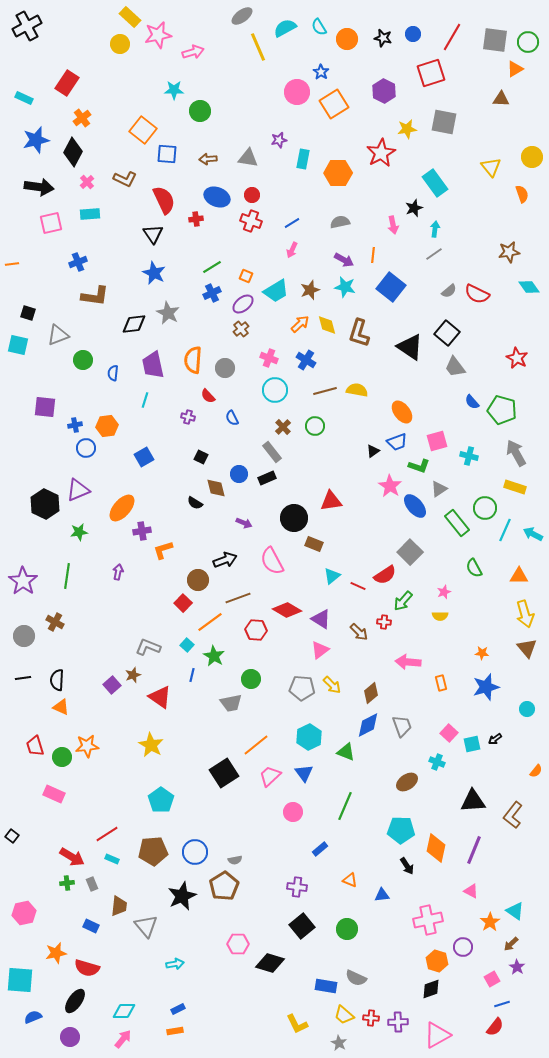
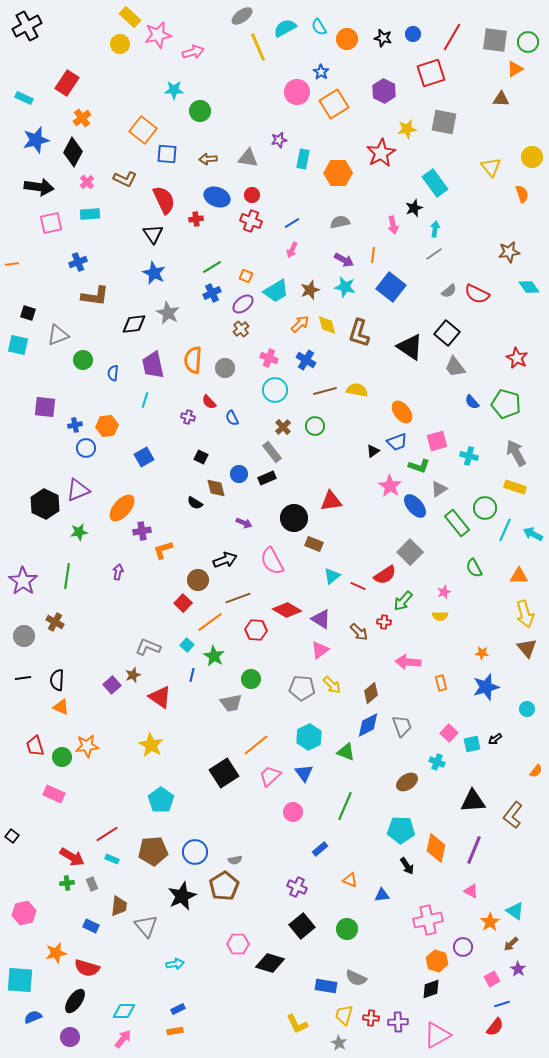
red semicircle at (208, 396): moved 1 px right, 6 px down
green pentagon at (502, 410): moved 4 px right, 6 px up
purple cross at (297, 887): rotated 18 degrees clockwise
purple star at (517, 967): moved 1 px right, 2 px down
yellow trapezoid at (344, 1015): rotated 65 degrees clockwise
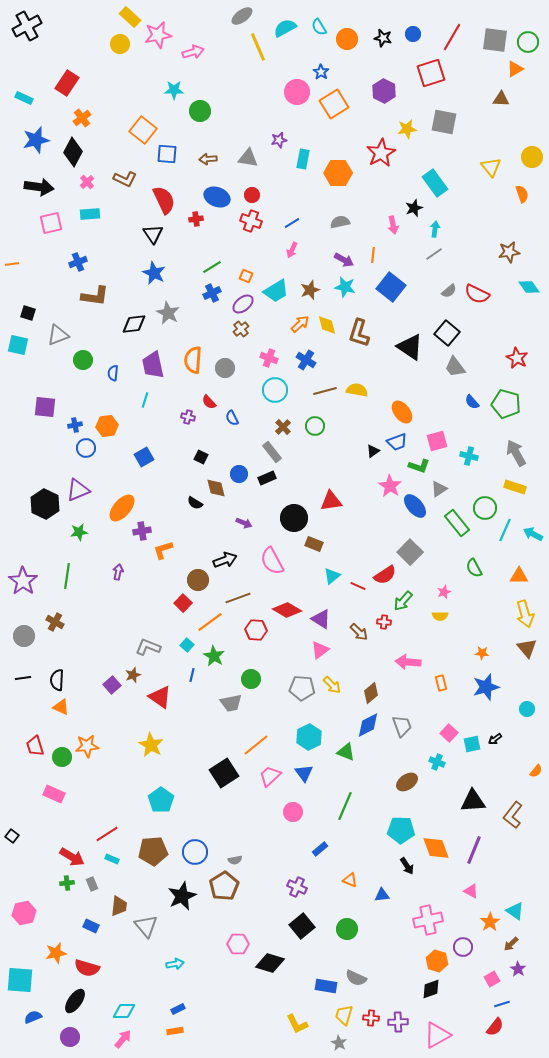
orange diamond at (436, 848): rotated 32 degrees counterclockwise
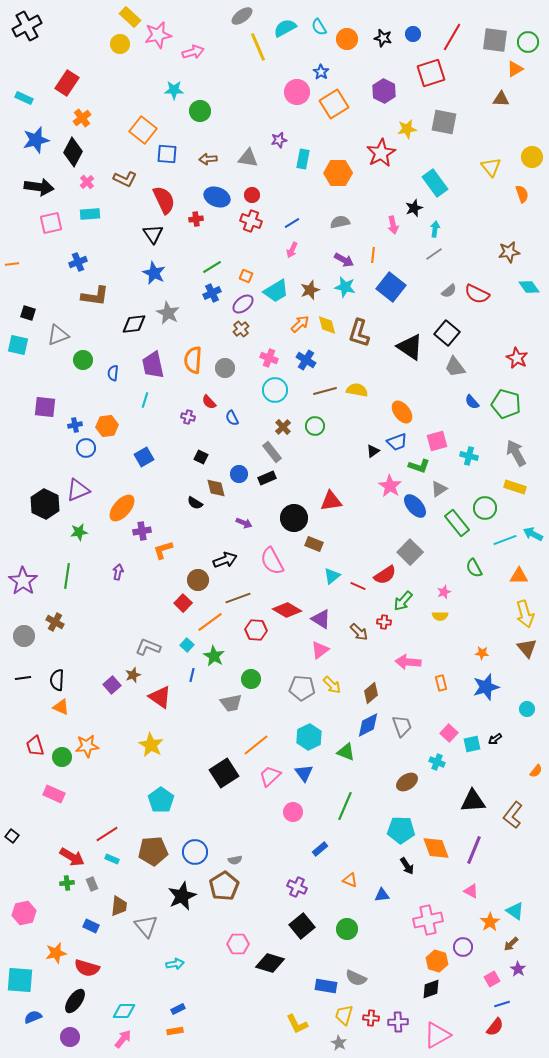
cyan line at (505, 530): moved 10 px down; rotated 45 degrees clockwise
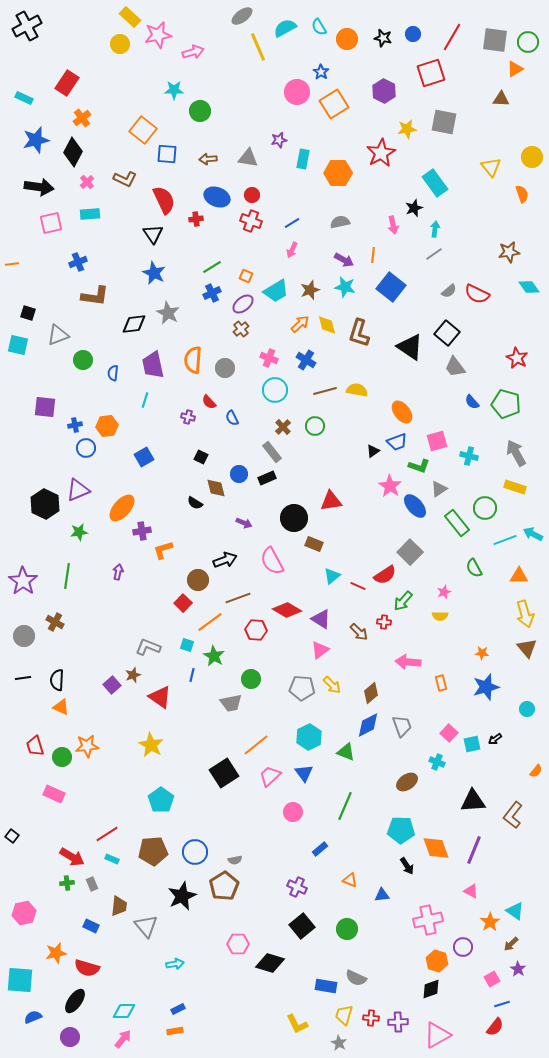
cyan square at (187, 645): rotated 24 degrees counterclockwise
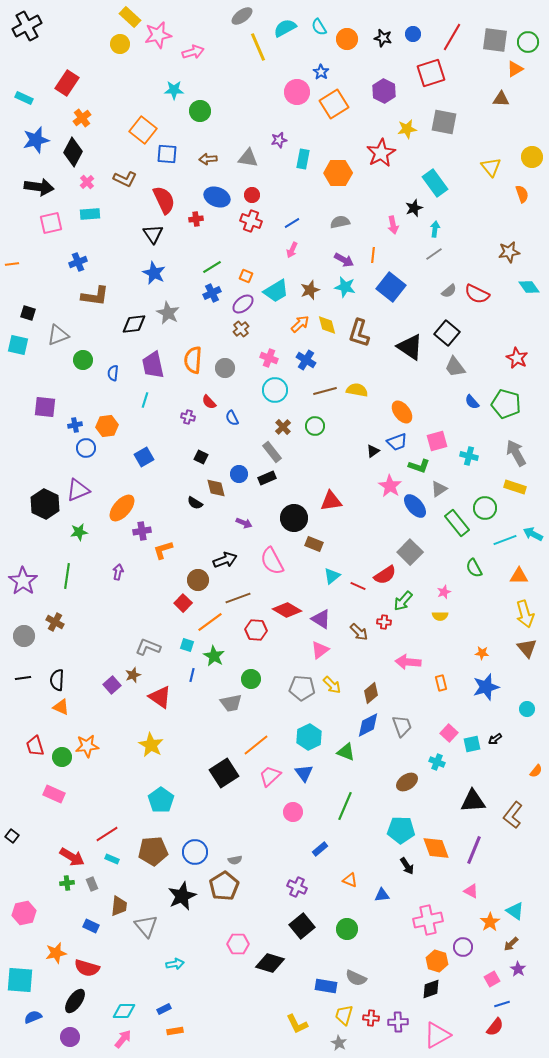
blue rectangle at (178, 1009): moved 14 px left
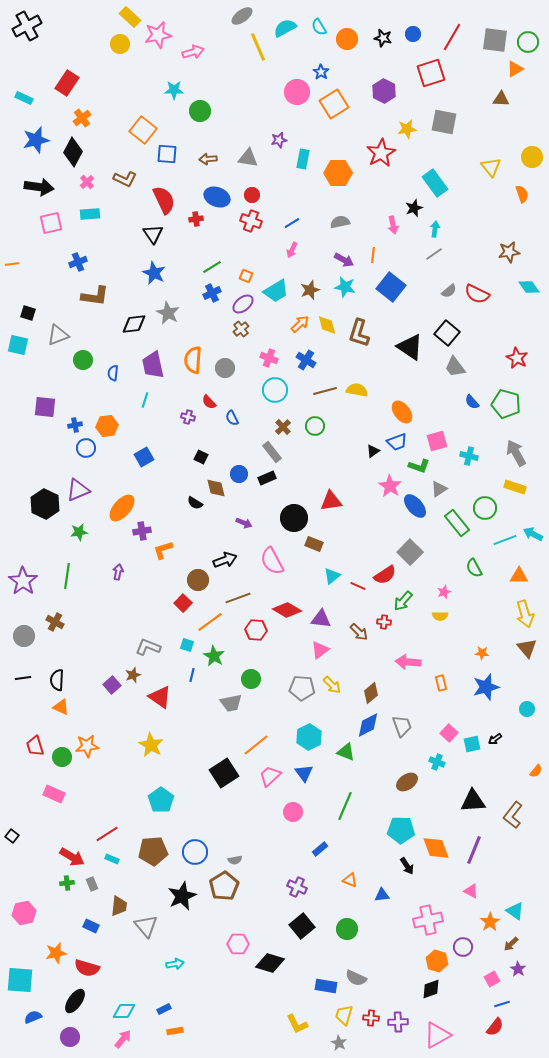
purple triangle at (321, 619): rotated 25 degrees counterclockwise
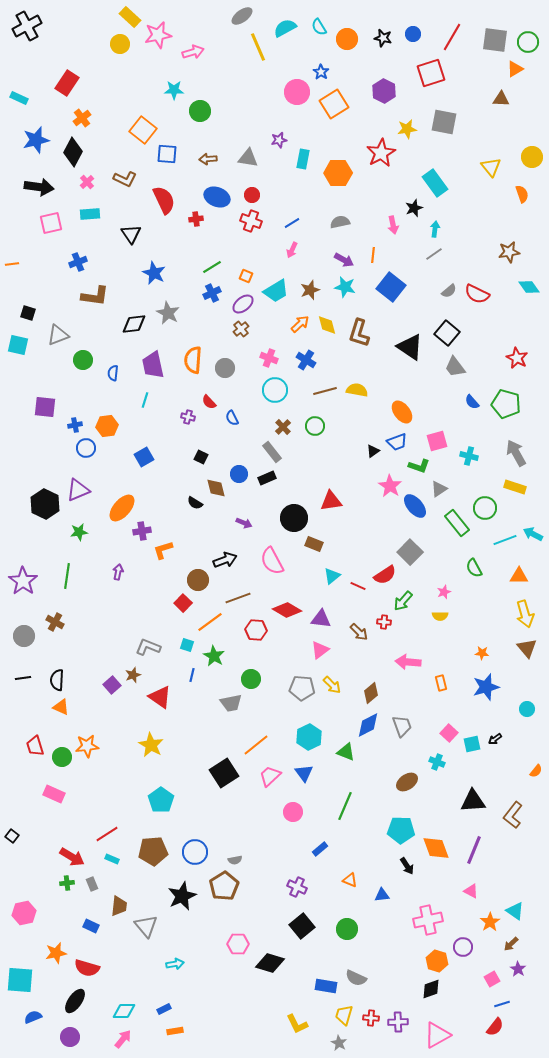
cyan rectangle at (24, 98): moved 5 px left
black triangle at (153, 234): moved 22 px left
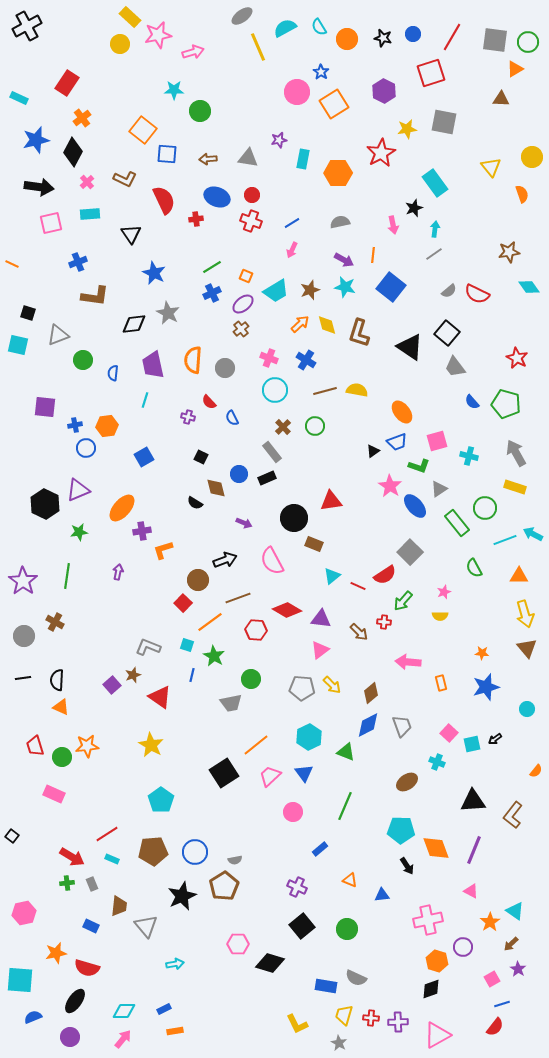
orange line at (12, 264): rotated 32 degrees clockwise
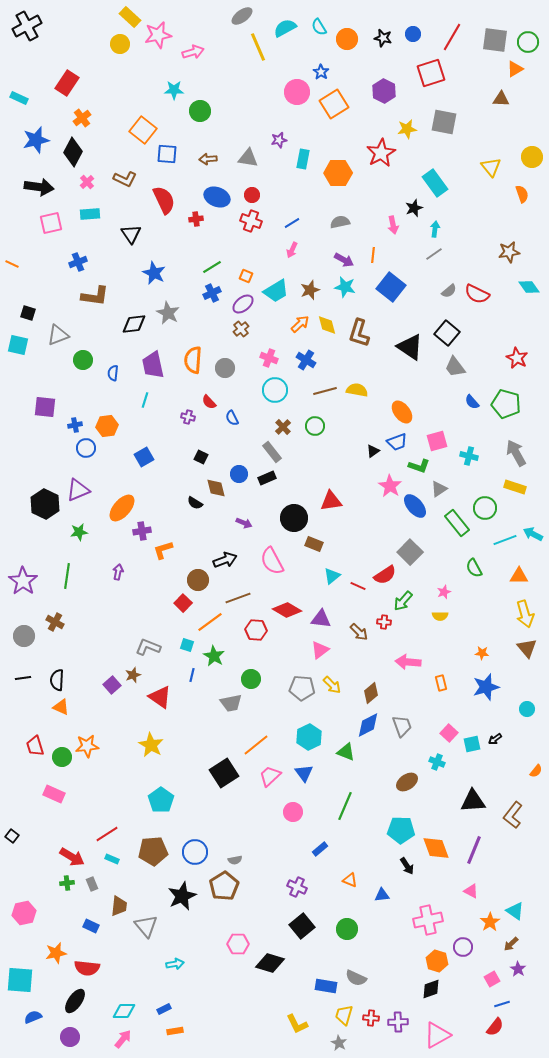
red semicircle at (87, 968): rotated 10 degrees counterclockwise
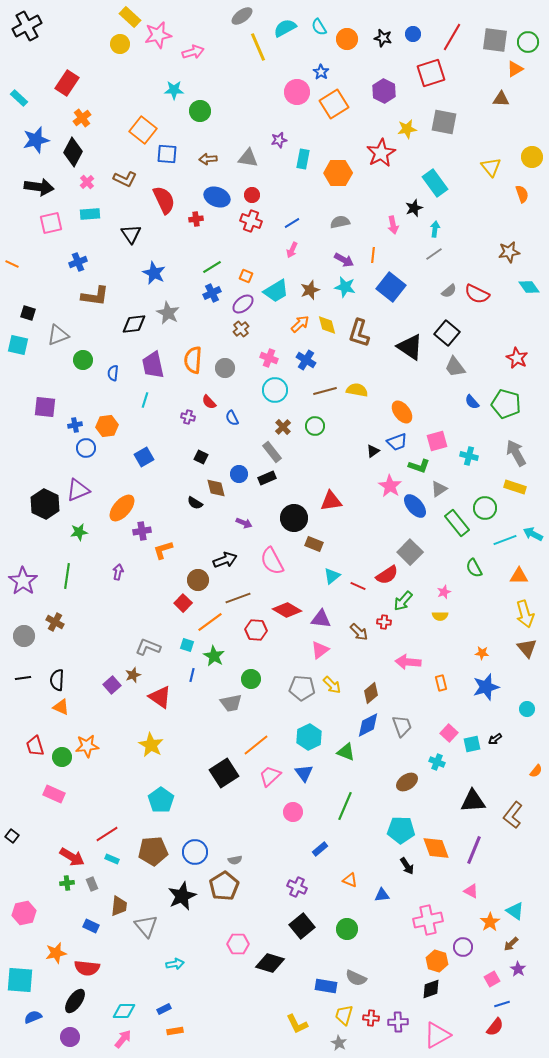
cyan rectangle at (19, 98): rotated 18 degrees clockwise
red semicircle at (385, 575): moved 2 px right
